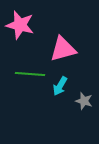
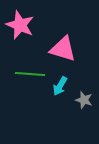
pink star: rotated 8 degrees clockwise
pink triangle: rotated 32 degrees clockwise
gray star: moved 1 px up
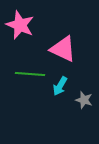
pink triangle: rotated 8 degrees clockwise
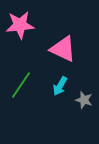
pink star: rotated 28 degrees counterclockwise
green line: moved 9 px left, 11 px down; rotated 60 degrees counterclockwise
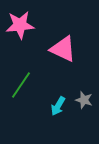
cyan arrow: moved 2 px left, 20 px down
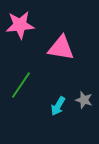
pink triangle: moved 2 px left, 1 px up; rotated 16 degrees counterclockwise
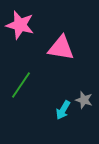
pink star: rotated 20 degrees clockwise
cyan arrow: moved 5 px right, 4 px down
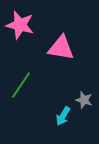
cyan arrow: moved 6 px down
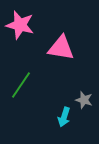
cyan arrow: moved 1 px right, 1 px down; rotated 12 degrees counterclockwise
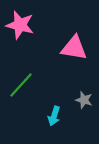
pink triangle: moved 13 px right
green line: rotated 8 degrees clockwise
cyan arrow: moved 10 px left, 1 px up
